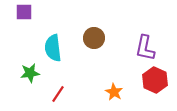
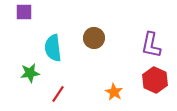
purple L-shape: moved 6 px right, 3 px up
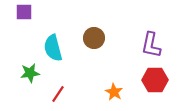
cyan semicircle: rotated 8 degrees counterclockwise
red hexagon: rotated 25 degrees counterclockwise
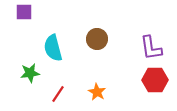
brown circle: moved 3 px right, 1 px down
purple L-shape: moved 3 px down; rotated 20 degrees counterclockwise
orange star: moved 17 px left
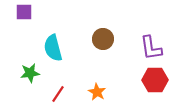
brown circle: moved 6 px right
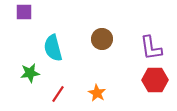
brown circle: moved 1 px left
orange star: moved 1 px down
